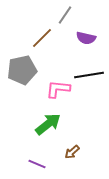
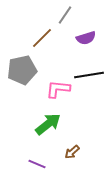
purple semicircle: rotated 30 degrees counterclockwise
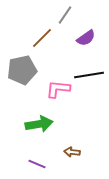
purple semicircle: rotated 18 degrees counterclockwise
green arrow: moved 9 px left; rotated 28 degrees clockwise
brown arrow: rotated 49 degrees clockwise
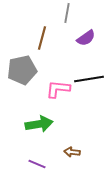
gray line: moved 2 px right, 2 px up; rotated 24 degrees counterclockwise
brown line: rotated 30 degrees counterclockwise
black line: moved 4 px down
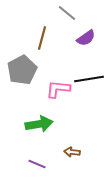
gray line: rotated 60 degrees counterclockwise
gray pentagon: rotated 16 degrees counterclockwise
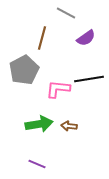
gray line: moved 1 px left; rotated 12 degrees counterclockwise
gray pentagon: moved 2 px right
brown arrow: moved 3 px left, 26 px up
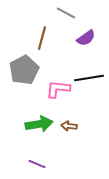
black line: moved 1 px up
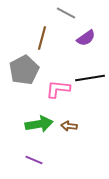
black line: moved 1 px right
purple line: moved 3 px left, 4 px up
